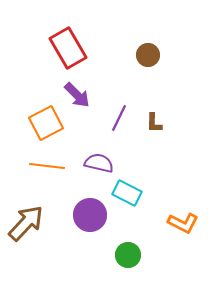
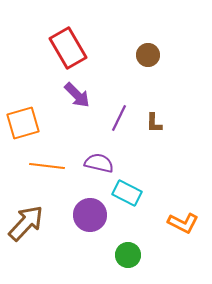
orange square: moved 23 px left; rotated 12 degrees clockwise
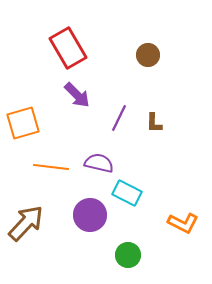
orange line: moved 4 px right, 1 px down
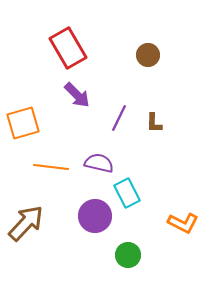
cyan rectangle: rotated 36 degrees clockwise
purple circle: moved 5 px right, 1 px down
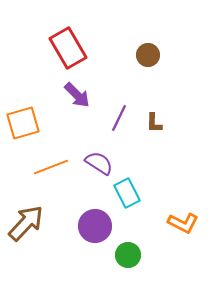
purple semicircle: rotated 20 degrees clockwise
orange line: rotated 28 degrees counterclockwise
purple circle: moved 10 px down
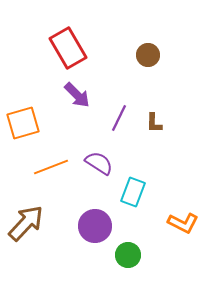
cyan rectangle: moved 6 px right, 1 px up; rotated 48 degrees clockwise
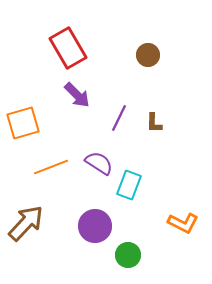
cyan rectangle: moved 4 px left, 7 px up
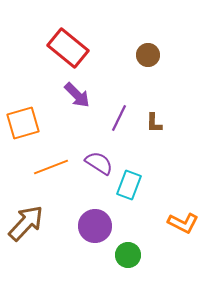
red rectangle: rotated 21 degrees counterclockwise
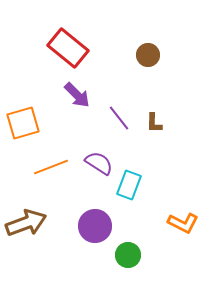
purple line: rotated 64 degrees counterclockwise
brown arrow: rotated 27 degrees clockwise
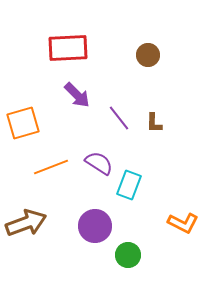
red rectangle: rotated 42 degrees counterclockwise
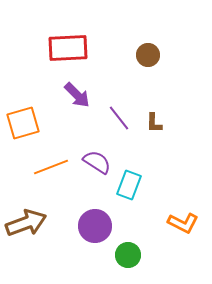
purple semicircle: moved 2 px left, 1 px up
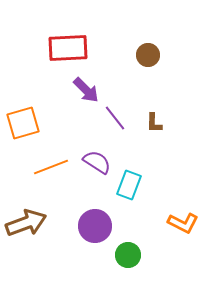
purple arrow: moved 9 px right, 5 px up
purple line: moved 4 px left
